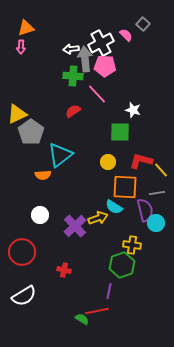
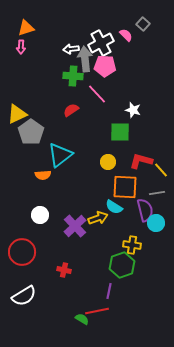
red semicircle: moved 2 px left, 1 px up
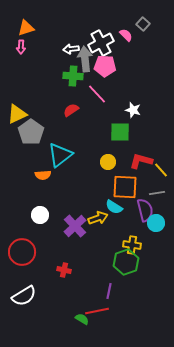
green hexagon: moved 4 px right, 3 px up
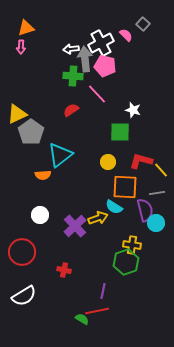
pink pentagon: rotated 10 degrees clockwise
purple line: moved 6 px left
